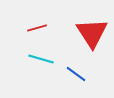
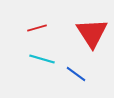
cyan line: moved 1 px right
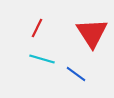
red line: rotated 48 degrees counterclockwise
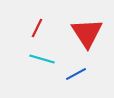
red triangle: moved 5 px left
blue line: rotated 65 degrees counterclockwise
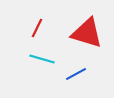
red triangle: rotated 40 degrees counterclockwise
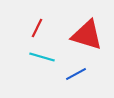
red triangle: moved 2 px down
cyan line: moved 2 px up
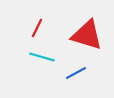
blue line: moved 1 px up
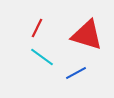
cyan line: rotated 20 degrees clockwise
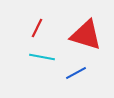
red triangle: moved 1 px left
cyan line: rotated 25 degrees counterclockwise
